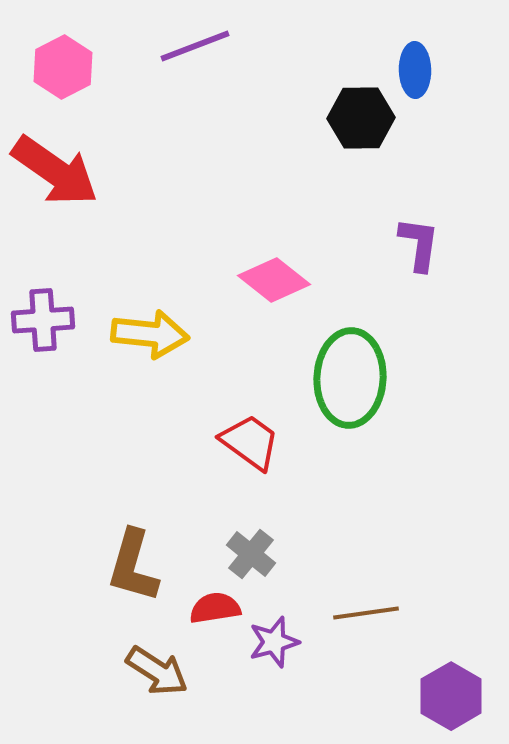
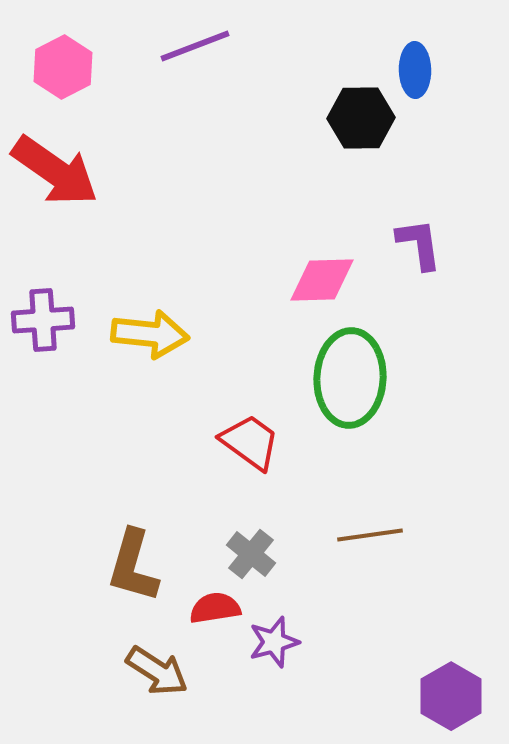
purple L-shape: rotated 16 degrees counterclockwise
pink diamond: moved 48 px right; rotated 40 degrees counterclockwise
brown line: moved 4 px right, 78 px up
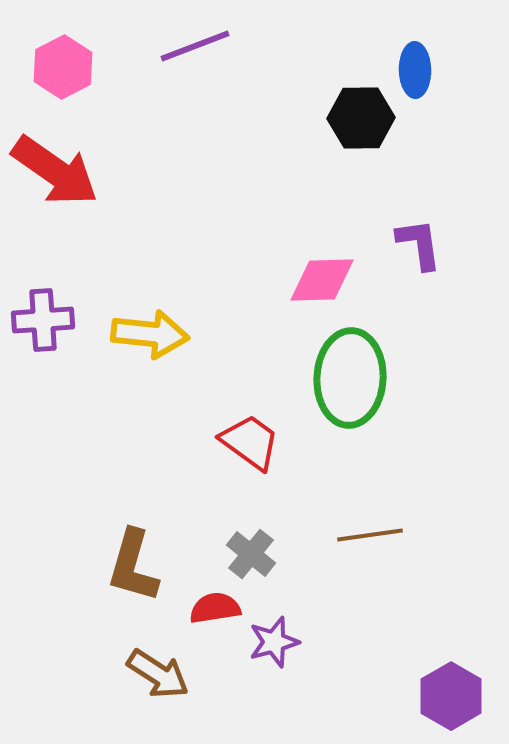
brown arrow: moved 1 px right, 3 px down
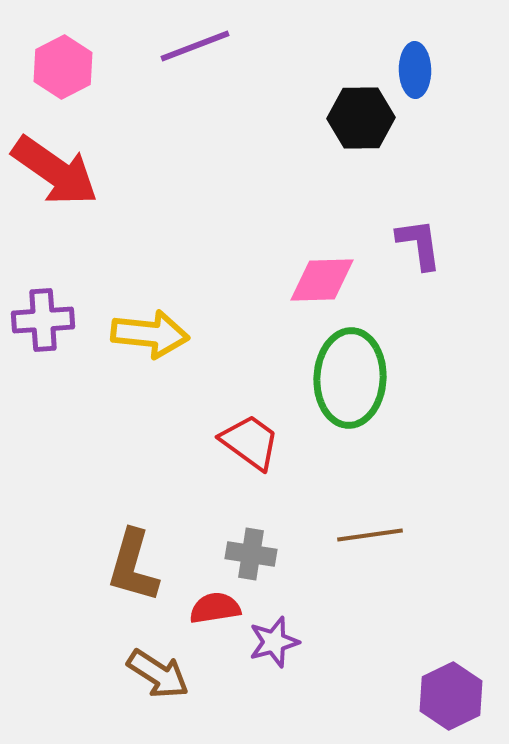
gray cross: rotated 30 degrees counterclockwise
purple hexagon: rotated 4 degrees clockwise
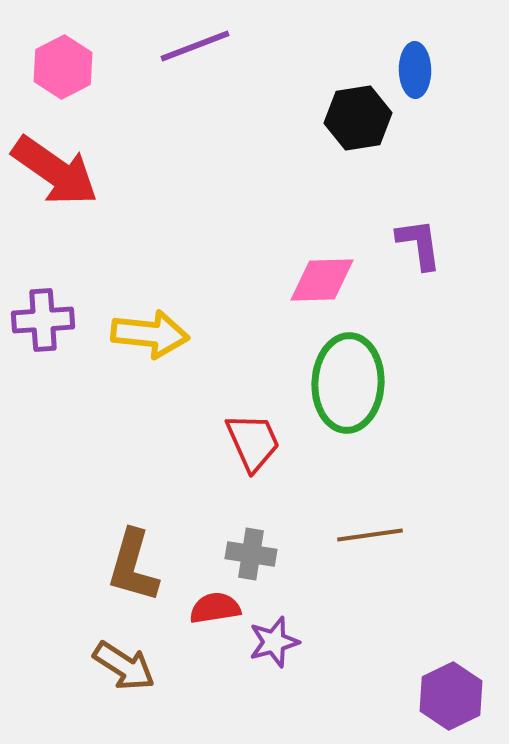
black hexagon: moved 3 px left; rotated 8 degrees counterclockwise
green ellipse: moved 2 px left, 5 px down
red trapezoid: moved 3 px right; rotated 30 degrees clockwise
brown arrow: moved 34 px left, 8 px up
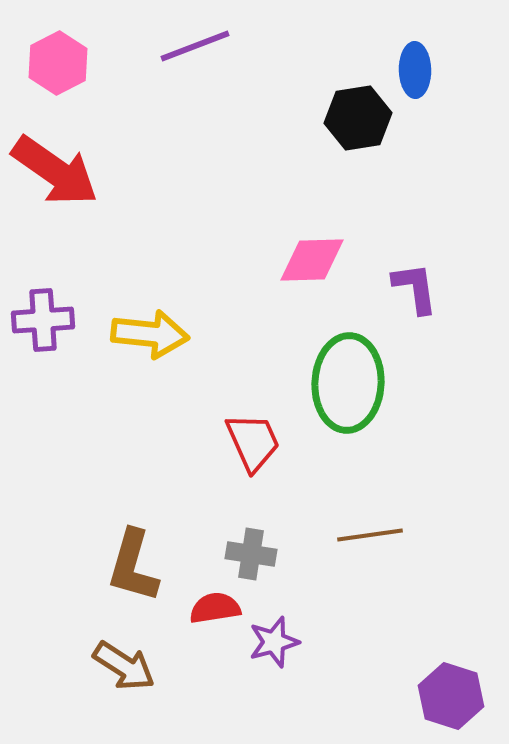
pink hexagon: moved 5 px left, 4 px up
purple L-shape: moved 4 px left, 44 px down
pink diamond: moved 10 px left, 20 px up
purple hexagon: rotated 16 degrees counterclockwise
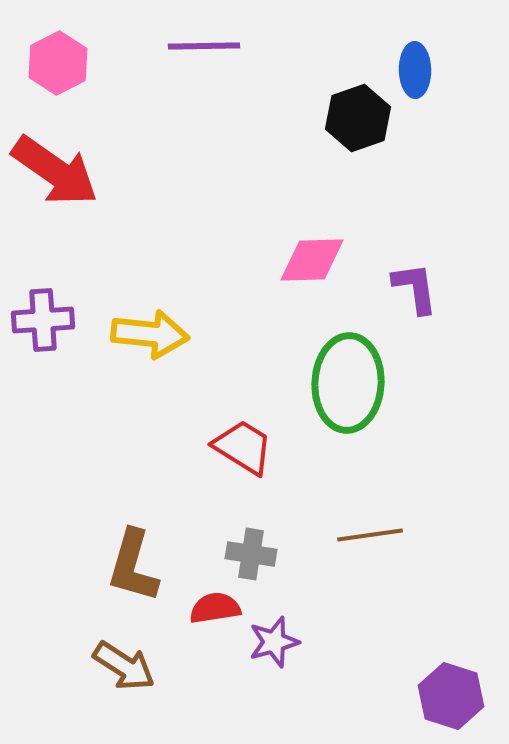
purple line: moved 9 px right; rotated 20 degrees clockwise
black hexagon: rotated 10 degrees counterclockwise
red trapezoid: moved 10 px left, 5 px down; rotated 34 degrees counterclockwise
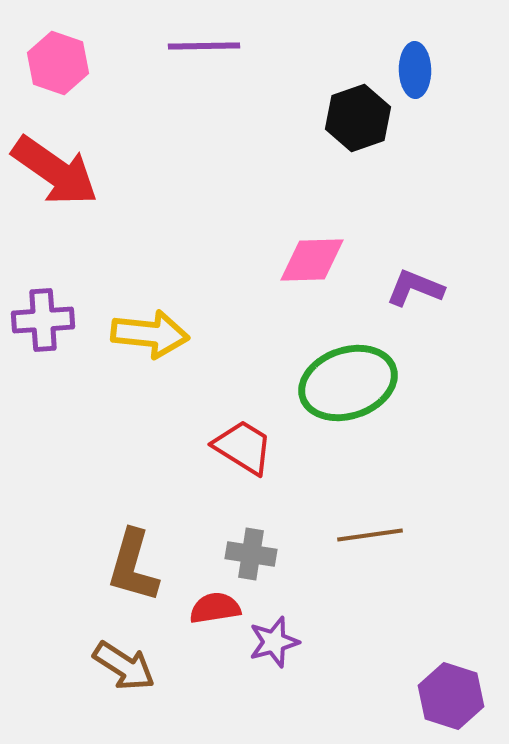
pink hexagon: rotated 14 degrees counterclockwise
purple L-shape: rotated 60 degrees counterclockwise
green ellipse: rotated 68 degrees clockwise
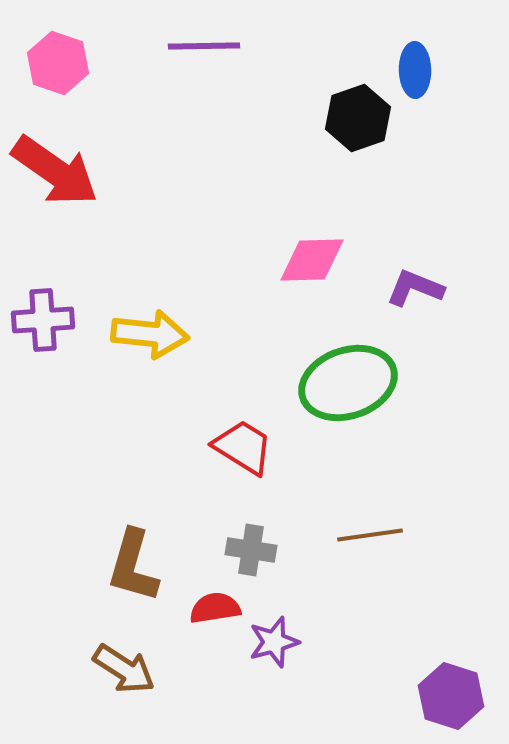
gray cross: moved 4 px up
brown arrow: moved 3 px down
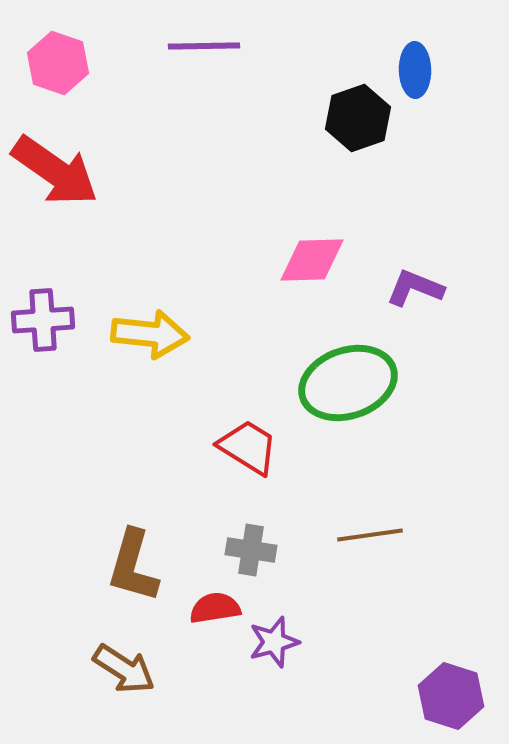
red trapezoid: moved 5 px right
